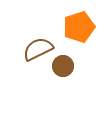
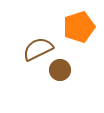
brown circle: moved 3 px left, 4 px down
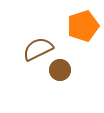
orange pentagon: moved 4 px right, 1 px up
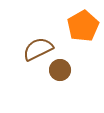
orange pentagon: rotated 12 degrees counterclockwise
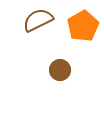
brown semicircle: moved 29 px up
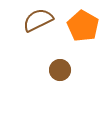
orange pentagon: rotated 12 degrees counterclockwise
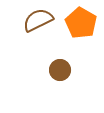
orange pentagon: moved 2 px left, 3 px up
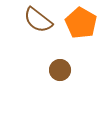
brown semicircle: rotated 116 degrees counterclockwise
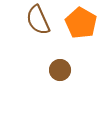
brown semicircle: rotated 28 degrees clockwise
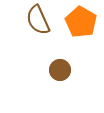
orange pentagon: moved 1 px up
